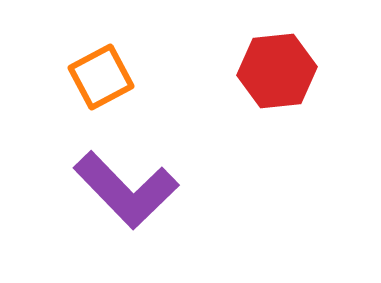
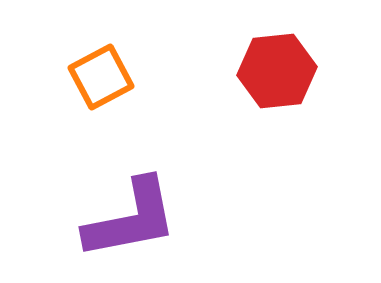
purple L-shape: moved 5 px right, 29 px down; rotated 57 degrees counterclockwise
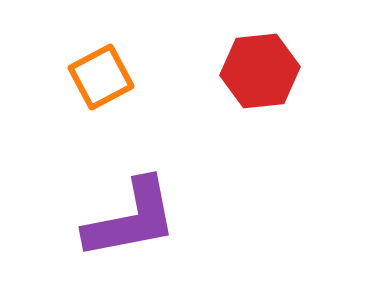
red hexagon: moved 17 px left
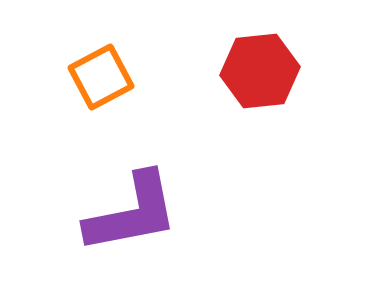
purple L-shape: moved 1 px right, 6 px up
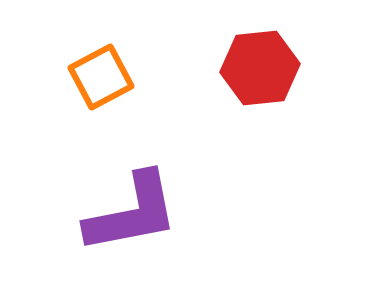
red hexagon: moved 3 px up
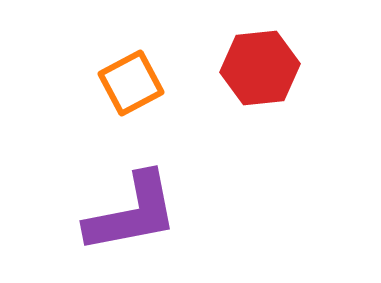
orange square: moved 30 px right, 6 px down
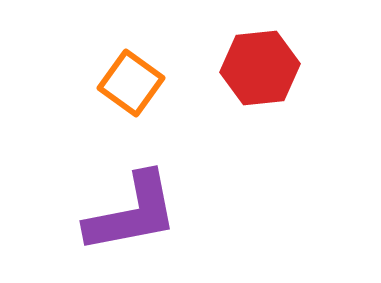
orange square: rotated 26 degrees counterclockwise
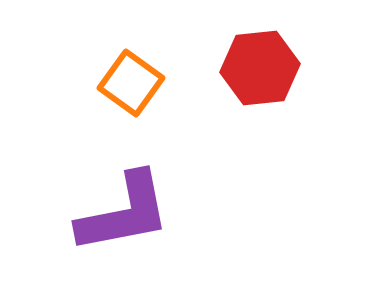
purple L-shape: moved 8 px left
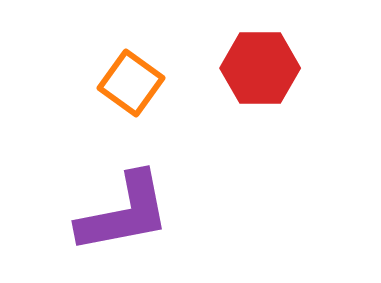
red hexagon: rotated 6 degrees clockwise
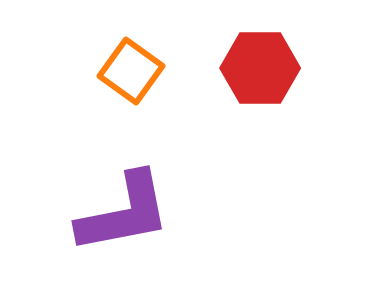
orange square: moved 12 px up
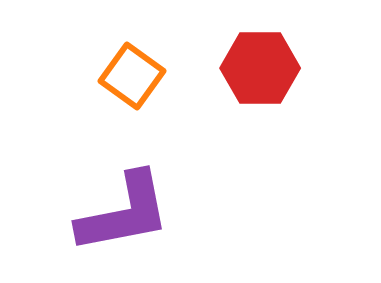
orange square: moved 1 px right, 5 px down
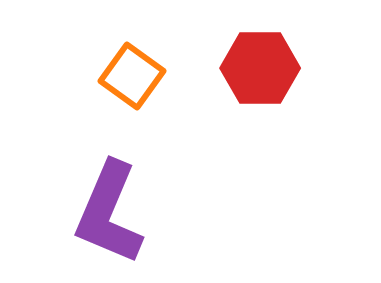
purple L-shape: moved 15 px left; rotated 124 degrees clockwise
